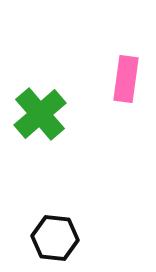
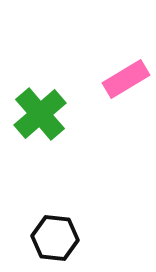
pink rectangle: rotated 51 degrees clockwise
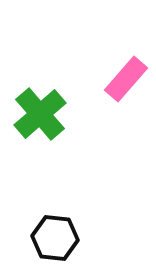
pink rectangle: rotated 18 degrees counterclockwise
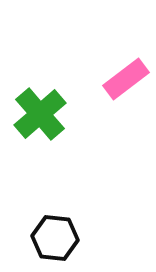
pink rectangle: rotated 12 degrees clockwise
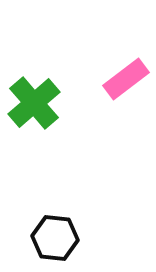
green cross: moved 6 px left, 11 px up
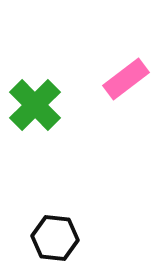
green cross: moved 1 px right, 2 px down; rotated 4 degrees counterclockwise
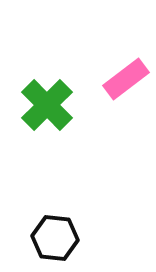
green cross: moved 12 px right
